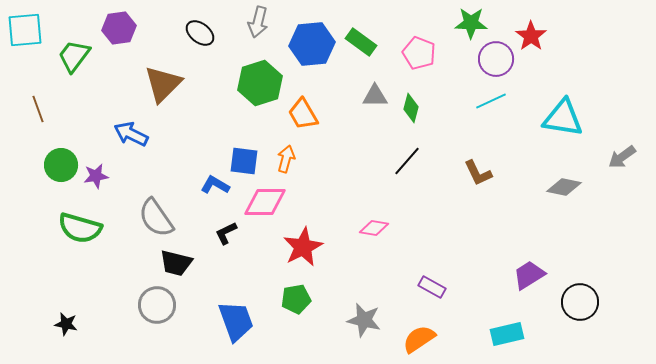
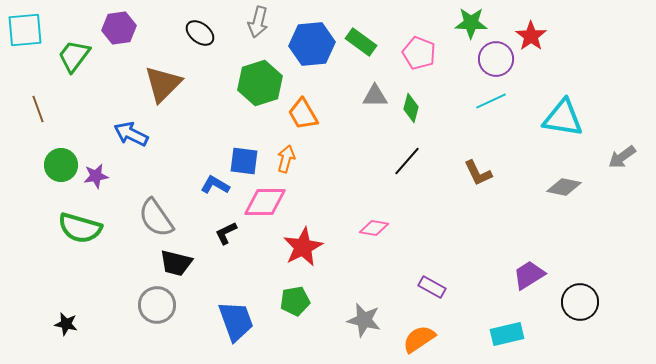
green pentagon at (296, 299): moved 1 px left, 2 px down
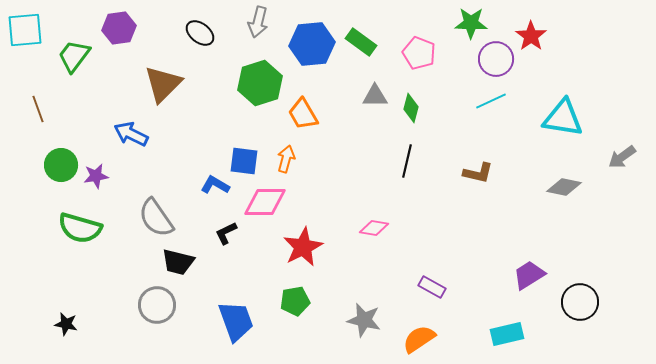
black line at (407, 161): rotated 28 degrees counterclockwise
brown L-shape at (478, 173): rotated 52 degrees counterclockwise
black trapezoid at (176, 263): moved 2 px right, 1 px up
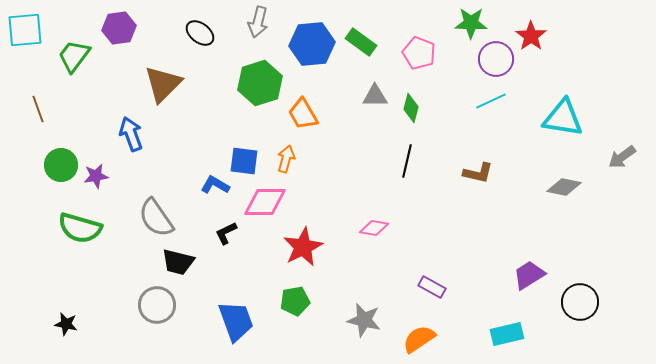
blue arrow at (131, 134): rotated 44 degrees clockwise
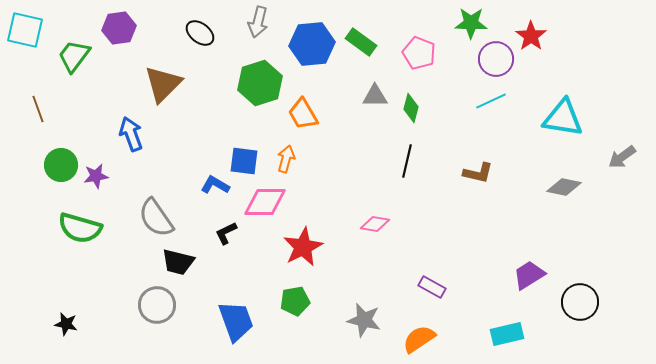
cyan square at (25, 30): rotated 18 degrees clockwise
pink diamond at (374, 228): moved 1 px right, 4 px up
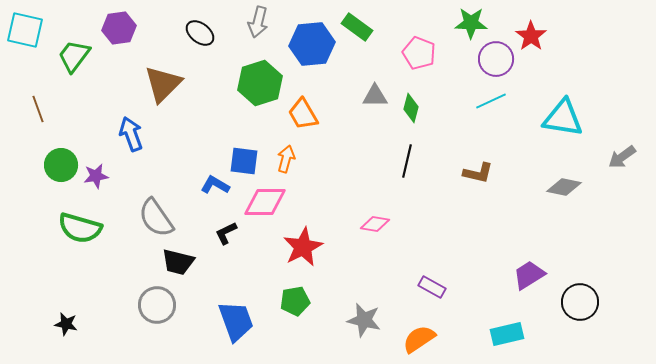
green rectangle at (361, 42): moved 4 px left, 15 px up
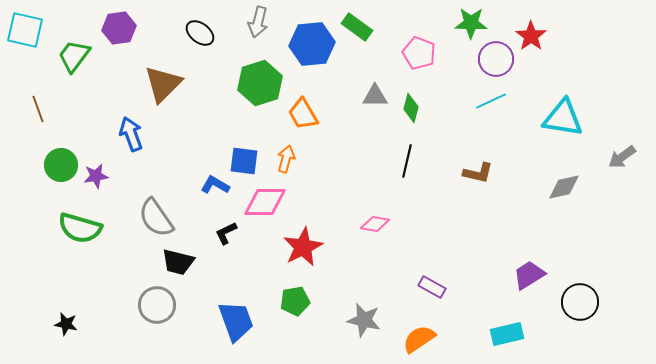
gray diamond at (564, 187): rotated 24 degrees counterclockwise
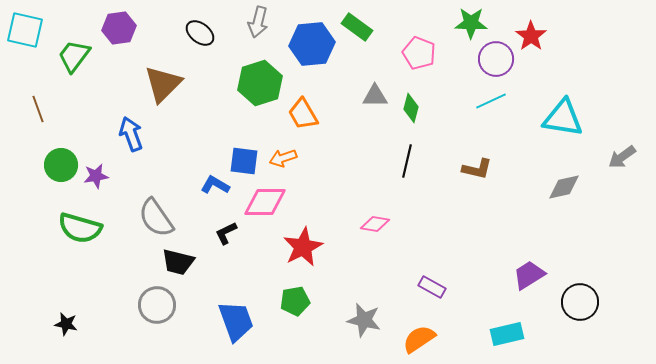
orange arrow at (286, 159): moved 3 px left, 1 px up; rotated 124 degrees counterclockwise
brown L-shape at (478, 173): moved 1 px left, 4 px up
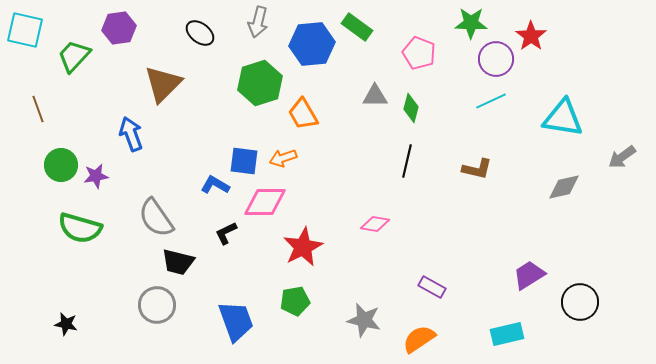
green trapezoid at (74, 56): rotated 6 degrees clockwise
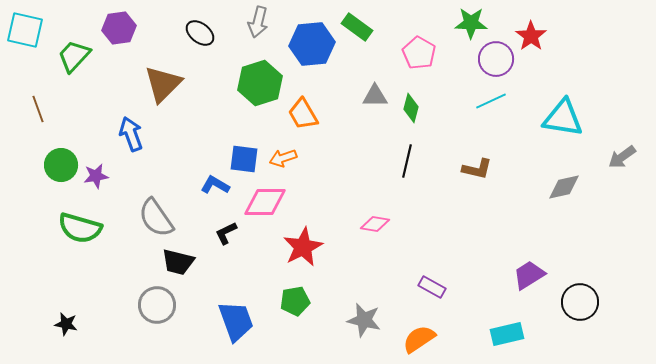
pink pentagon at (419, 53): rotated 8 degrees clockwise
blue square at (244, 161): moved 2 px up
